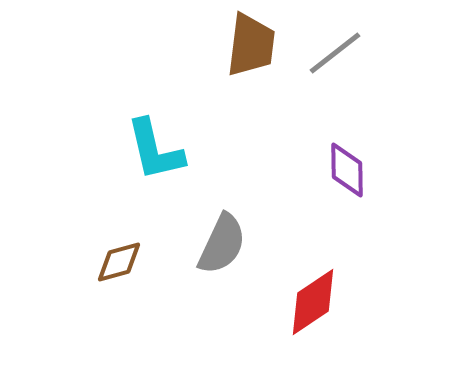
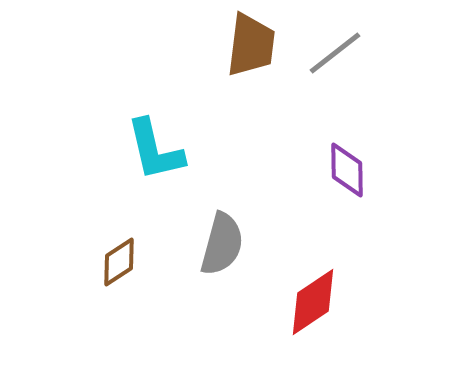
gray semicircle: rotated 10 degrees counterclockwise
brown diamond: rotated 18 degrees counterclockwise
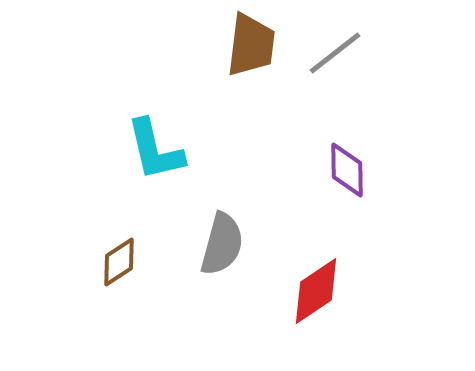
red diamond: moved 3 px right, 11 px up
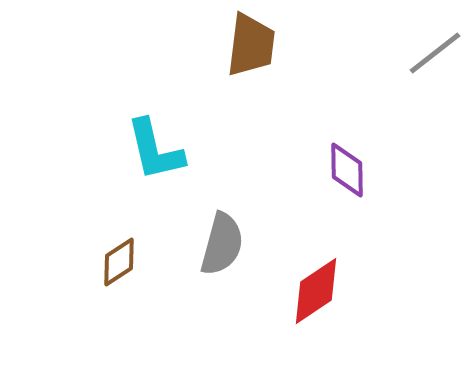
gray line: moved 100 px right
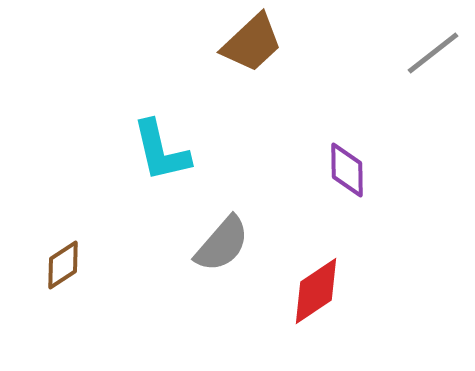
brown trapezoid: moved 1 px right, 2 px up; rotated 40 degrees clockwise
gray line: moved 2 px left
cyan L-shape: moved 6 px right, 1 px down
gray semicircle: rotated 26 degrees clockwise
brown diamond: moved 56 px left, 3 px down
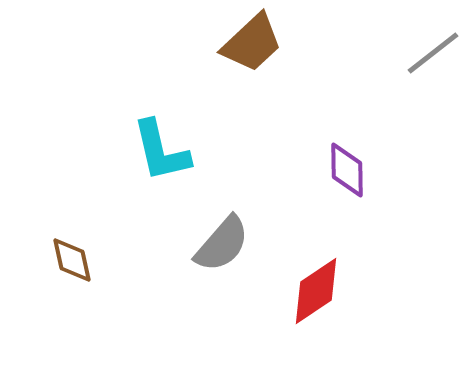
brown diamond: moved 9 px right, 5 px up; rotated 69 degrees counterclockwise
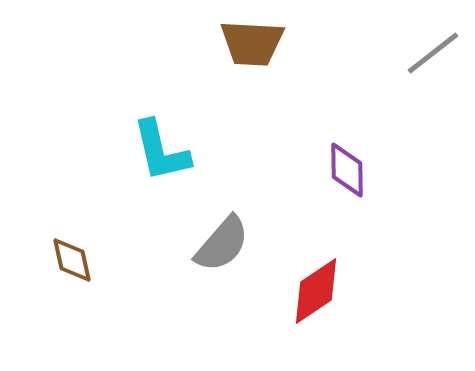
brown trapezoid: rotated 46 degrees clockwise
